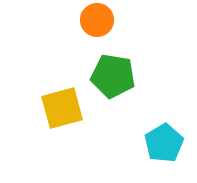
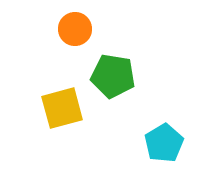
orange circle: moved 22 px left, 9 px down
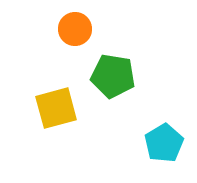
yellow square: moved 6 px left
